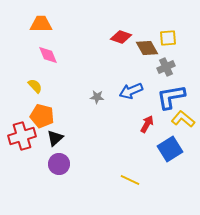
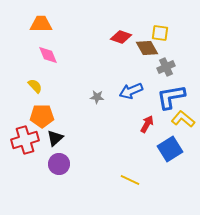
yellow square: moved 8 px left, 5 px up; rotated 12 degrees clockwise
orange pentagon: rotated 15 degrees counterclockwise
red cross: moved 3 px right, 4 px down
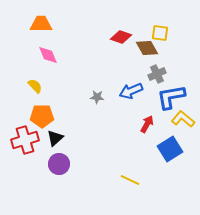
gray cross: moved 9 px left, 7 px down
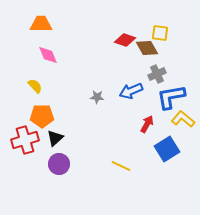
red diamond: moved 4 px right, 3 px down
blue square: moved 3 px left
yellow line: moved 9 px left, 14 px up
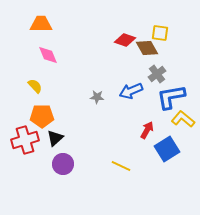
gray cross: rotated 12 degrees counterclockwise
red arrow: moved 6 px down
purple circle: moved 4 px right
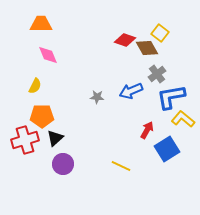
yellow square: rotated 30 degrees clockwise
yellow semicircle: rotated 70 degrees clockwise
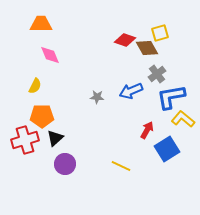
yellow square: rotated 36 degrees clockwise
pink diamond: moved 2 px right
purple circle: moved 2 px right
